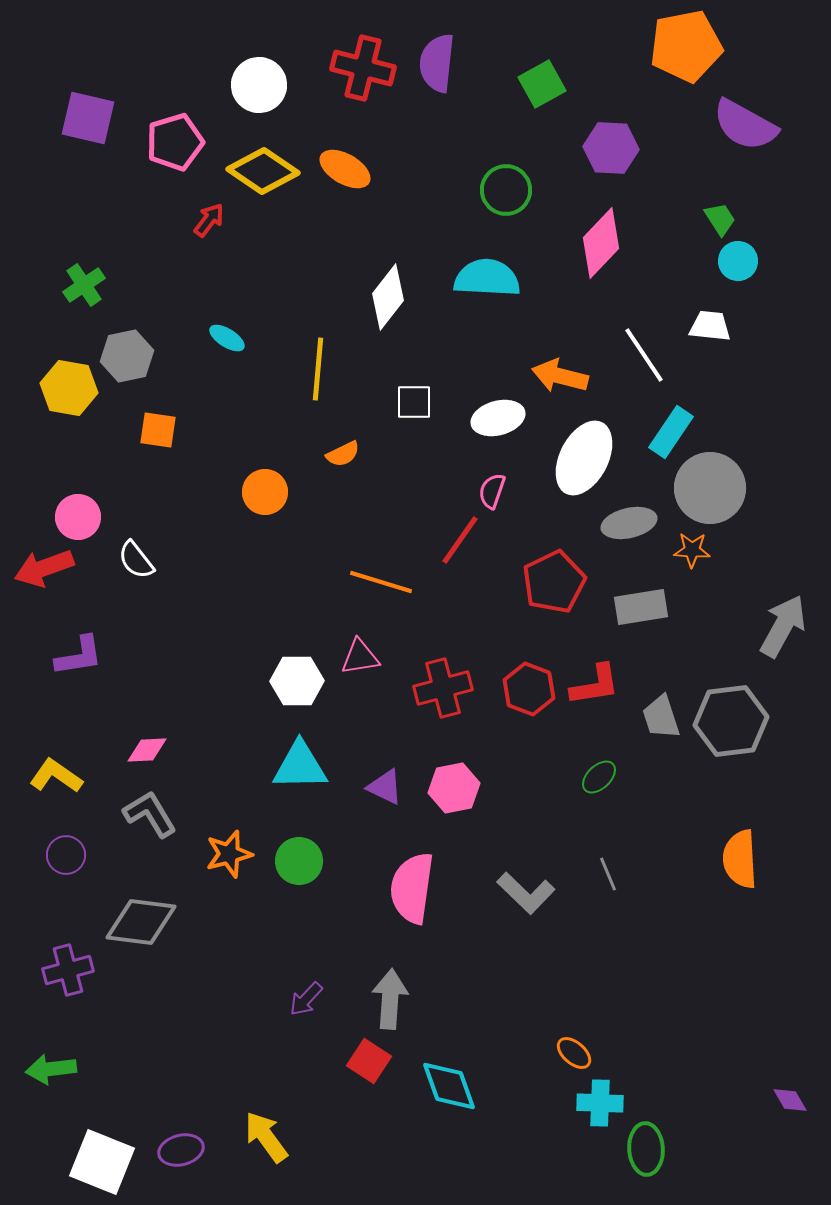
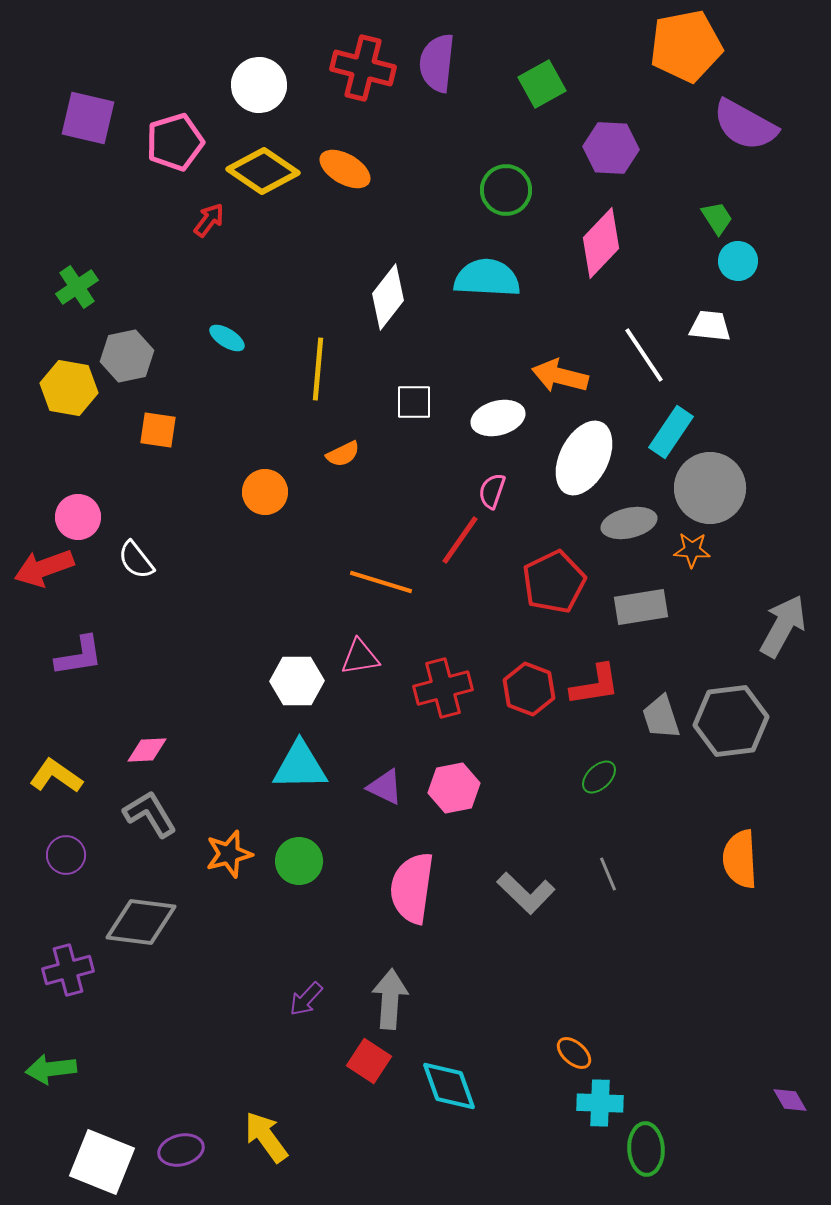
green trapezoid at (720, 219): moved 3 px left, 1 px up
green cross at (84, 285): moved 7 px left, 2 px down
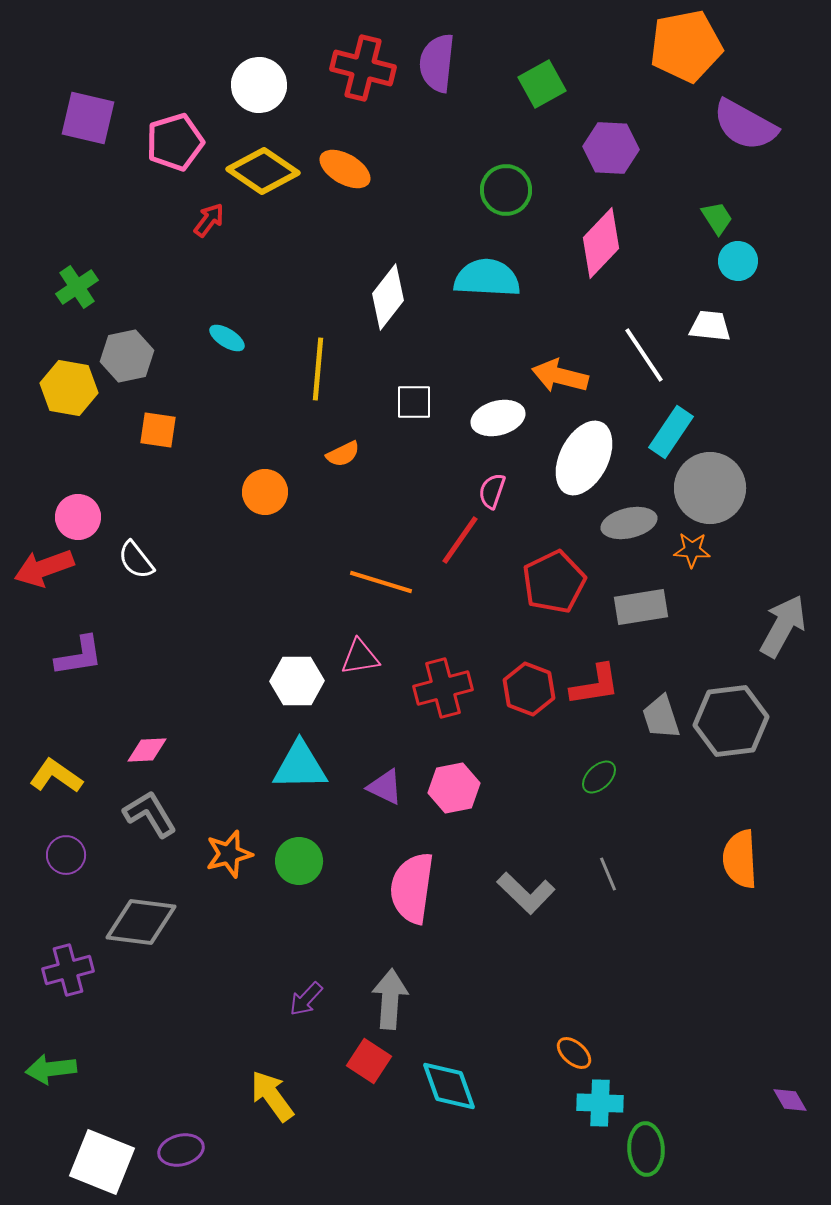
yellow arrow at (266, 1137): moved 6 px right, 41 px up
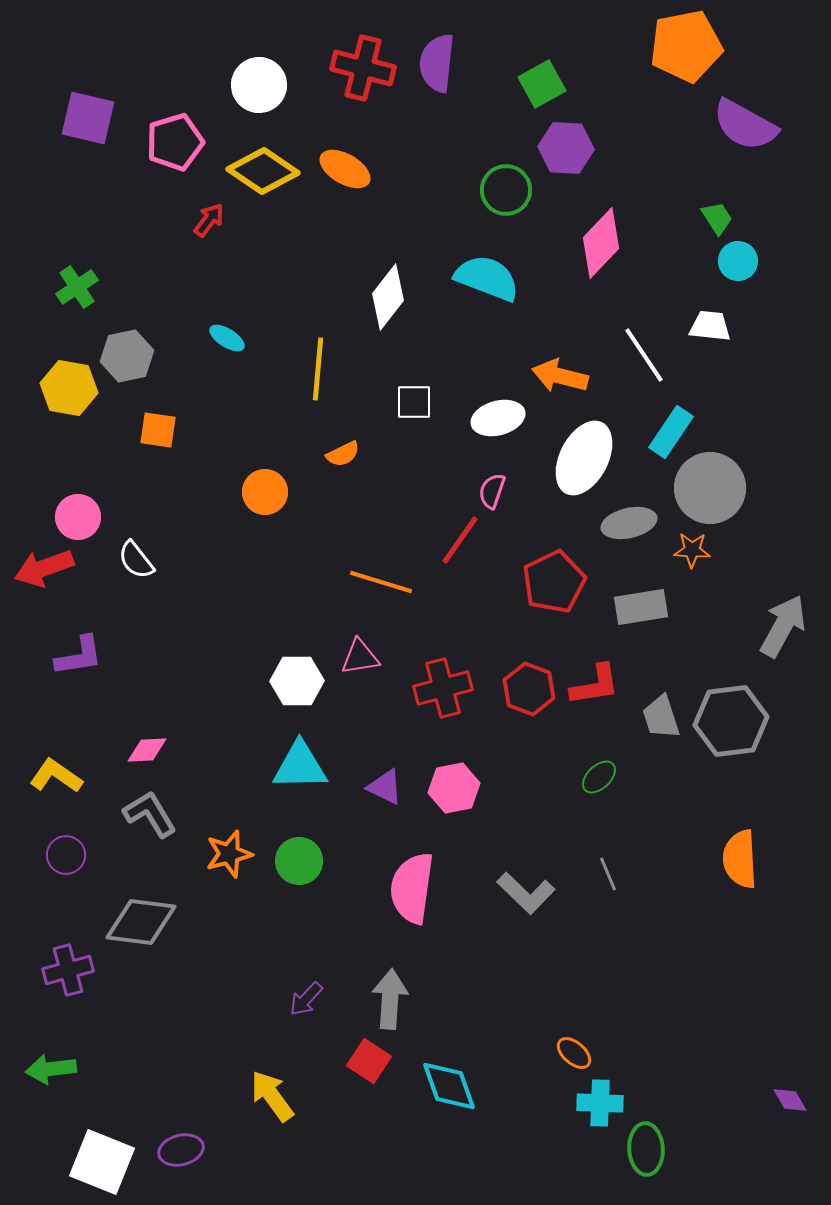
purple hexagon at (611, 148): moved 45 px left
cyan semicircle at (487, 278): rotated 18 degrees clockwise
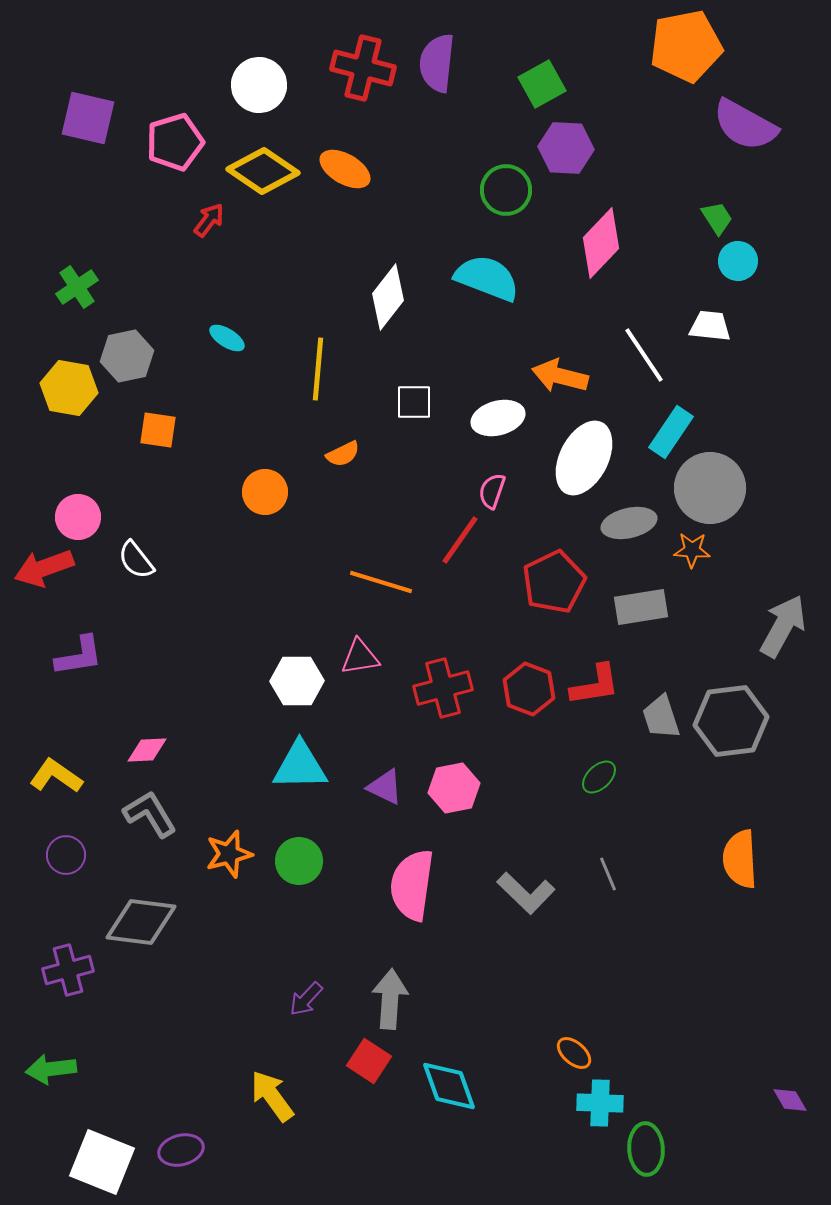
pink semicircle at (412, 888): moved 3 px up
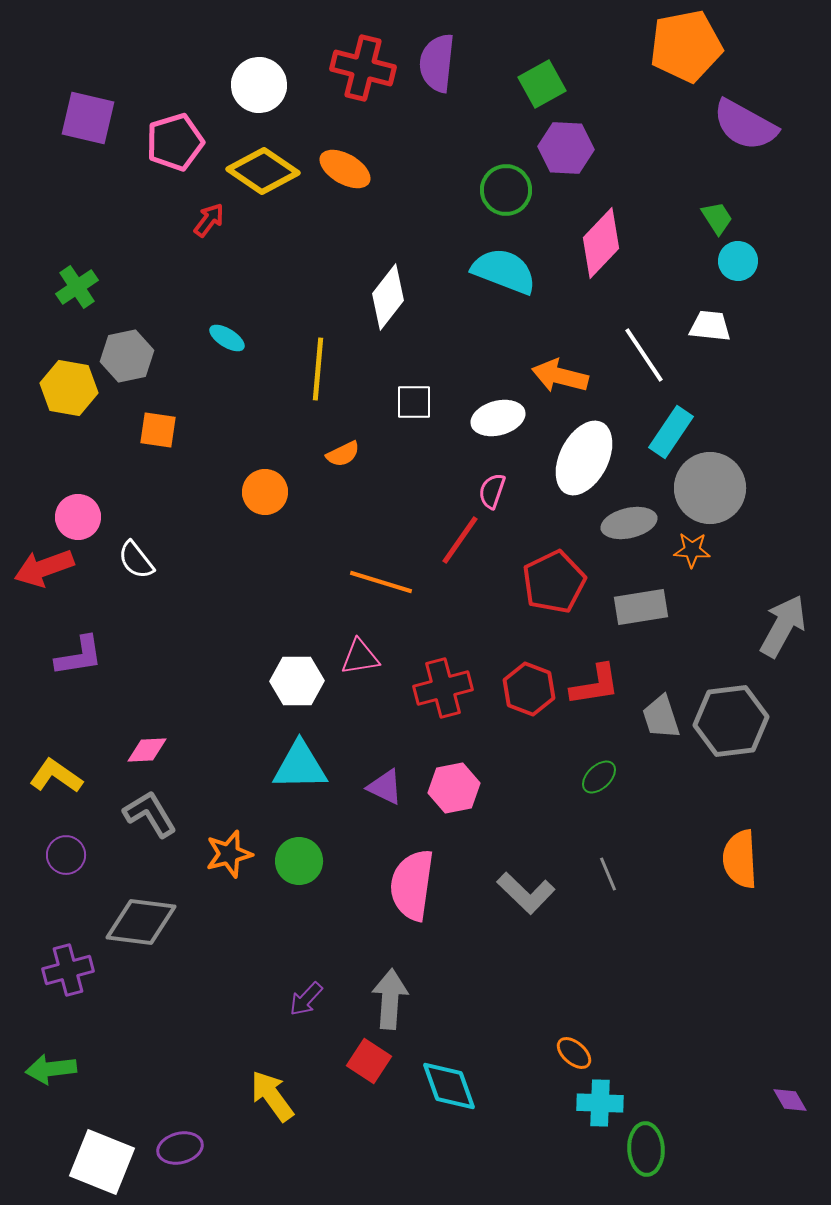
cyan semicircle at (487, 278): moved 17 px right, 7 px up
purple ellipse at (181, 1150): moved 1 px left, 2 px up
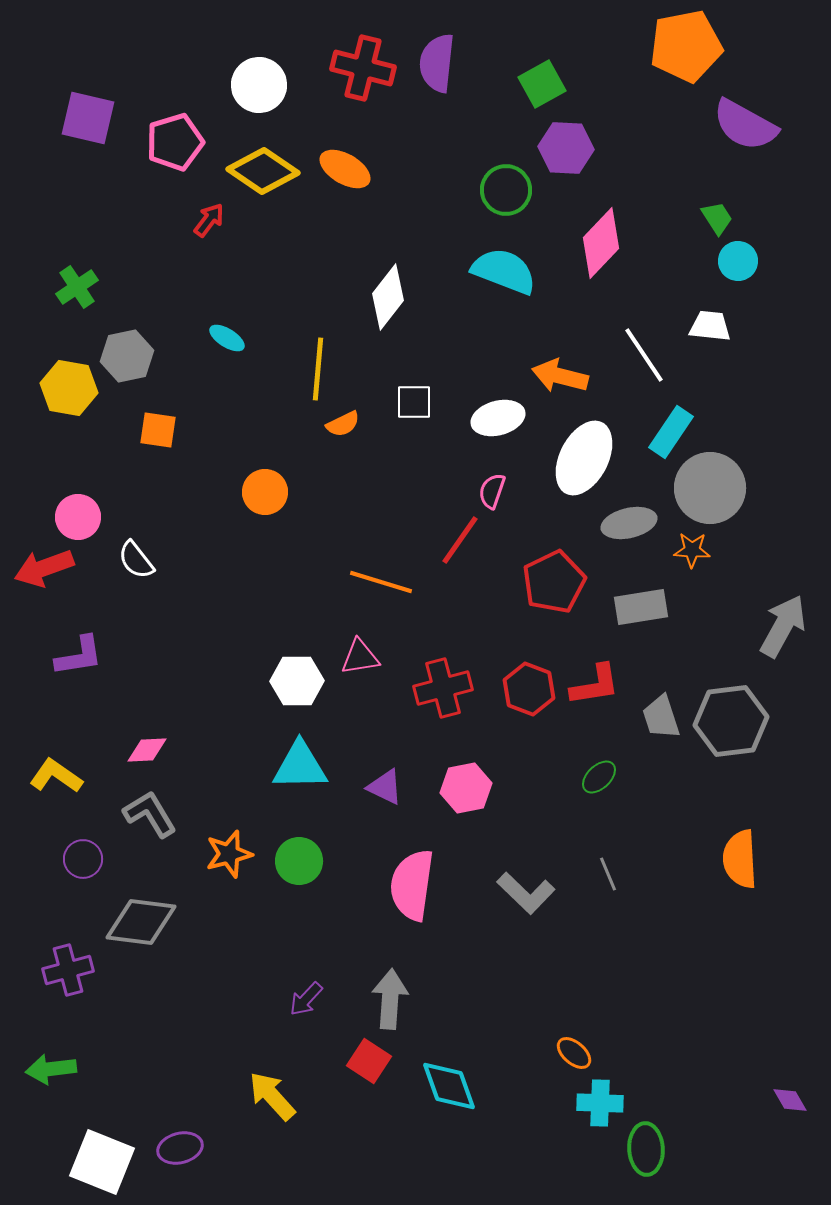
orange semicircle at (343, 454): moved 30 px up
pink hexagon at (454, 788): moved 12 px right
purple circle at (66, 855): moved 17 px right, 4 px down
yellow arrow at (272, 1096): rotated 6 degrees counterclockwise
